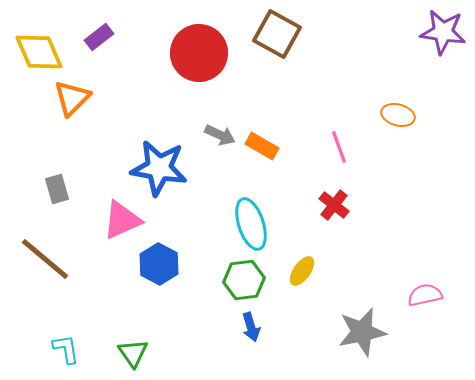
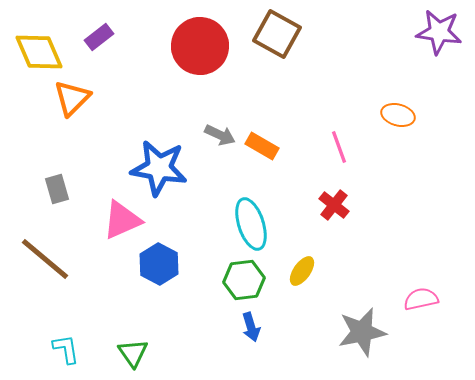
purple star: moved 4 px left
red circle: moved 1 px right, 7 px up
pink semicircle: moved 4 px left, 4 px down
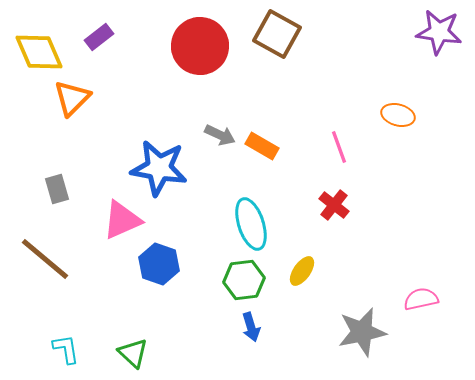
blue hexagon: rotated 9 degrees counterclockwise
green triangle: rotated 12 degrees counterclockwise
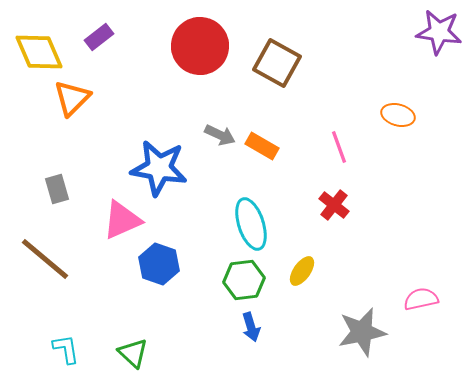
brown square: moved 29 px down
